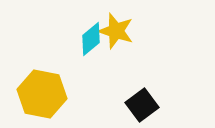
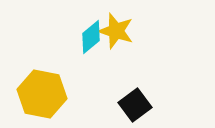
cyan diamond: moved 2 px up
black square: moved 7 px left
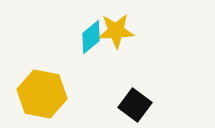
yellow star: rotated 21 degrees counterclockwise
black square: rotated 16 degrees counterclockwise
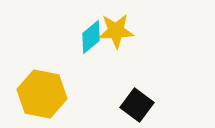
black square: moved 2 px right
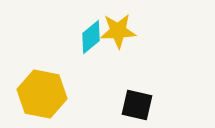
yellow star: moved 2 px right
black square: rotated 24 degrees counterclockwise
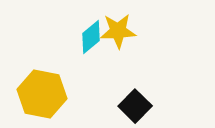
black square: moved 2 px left, 1 px down; rotated 32 degrees clockwise
